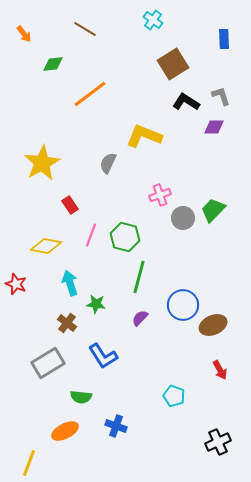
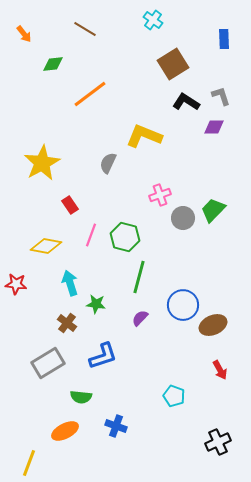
red star: rotated 15 degrees counterclockwise
blue L-shape: rotated 76 degrees counterclockwise
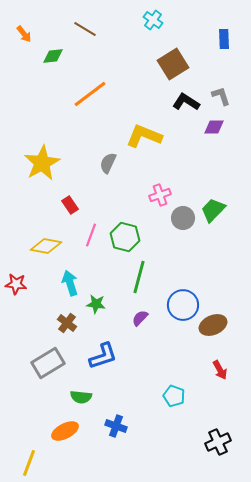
green diamond: moved 8 px up
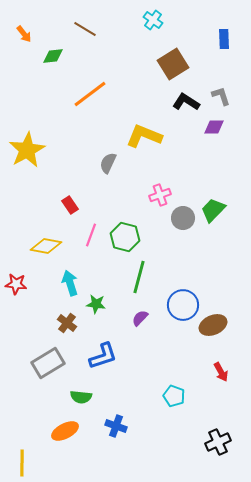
yellow star: moved 15 px left, 13 px up
red arrow: moved 1 px right, 2 px down
yellow line: moved 7 px left; rotated 20 degrees counterclockwise
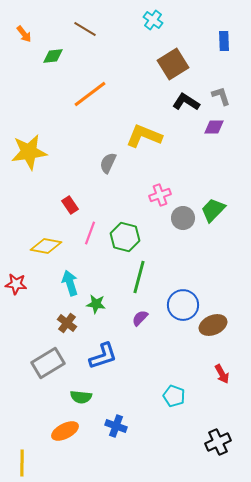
blue rectangle: moved 2 px down
yellow star: moved 2 px right, 2 px down; rotated 21 degrees clockwise
pink line: moved 1 px left, 2 px up
red arrow: moved 1 px right, 2 px down
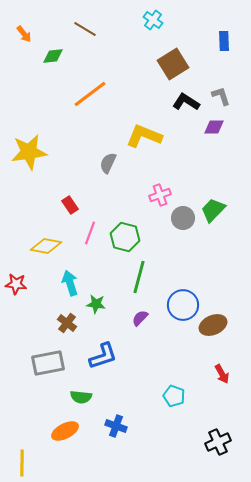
gray rectangle: rotated 20 degrees clockwise
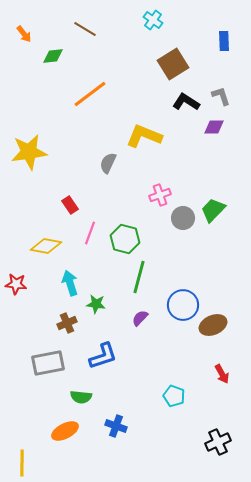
green hexagon: moved 2 px down
brown cross: rotated 30 degrees clockwise
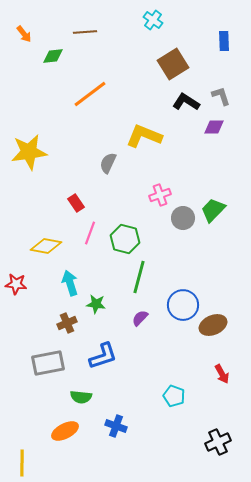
brown line: moved 3 px down; rotated 35 degrees counterclockwise
red rectangle: moved 6 px right, 2 px up
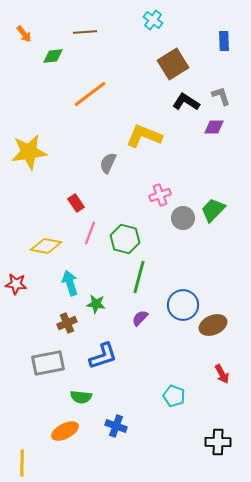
black cross: rotated 25 degrees clockwise
